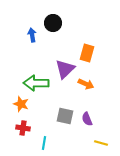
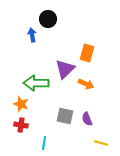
black circle: moved 5 px left, 4 px up
red cross: moved 2 px left, 3 px up
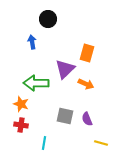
blue arrow: moved 7 px down
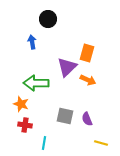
purple triangle: moved 2 px right, 2 px up
orange arrow: moved 2 px right, 4 px up
red cross: moved 4 px right
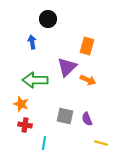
orange rectangle: moved 7 px up
green arrow: moved 1 px left, 3 px up
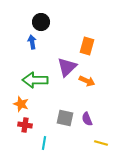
black circle: moved 7 px left, 3 px down
orange arrow: moved 1 px left, 1 px down
gray square: moved 2 px down
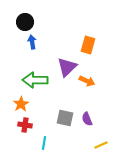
black circle: moved 16 px left
orange rectangle: moved 1 px right, 1 px up
orange star: rotated 21 degrees clockwise
yellow line: moved 2 px down; rotated 40 degrees counterclockwise
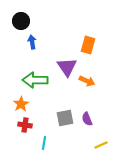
black circle: moved 4 px left, 1 px up
purple triangle: rotated 20 degrees counterclockwise
gray square: rotated 24 degrees counterclockwise
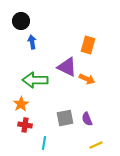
purple triangle: rotated 30 degrees counterclockwise
orange arrow: moved 2 px up
yellow line: moved 5 px left
